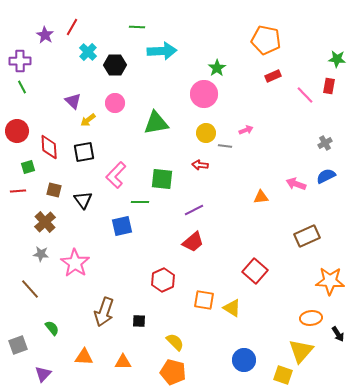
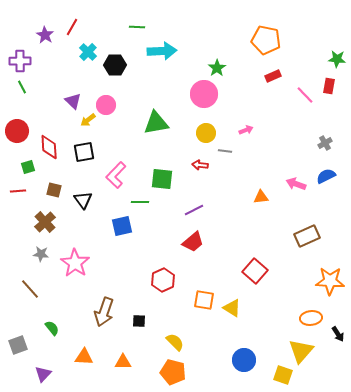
pink circle at (115, 103): moved 9 px left, 2 px down
gray line at (225, 146): moved 5 px down
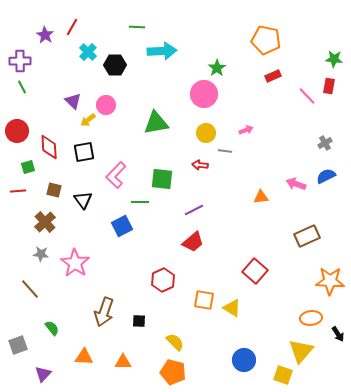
green star at (337, 59): moved 3 px left
pink line at (305, 95): moved 2 px right, 1 px down
blue square at (122, 226): rotated 15 degrees counterclockwise
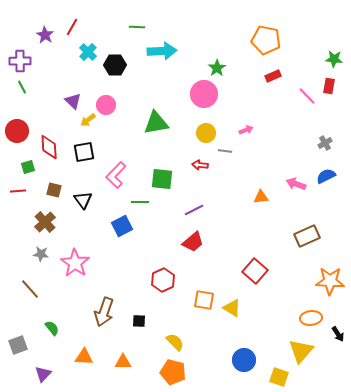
yellow square at (283, 375): moved 4 px left, 2 px down
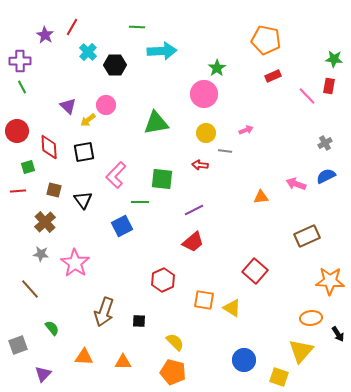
purple triangle at (73, 101): moved 5 px left, 5 px down
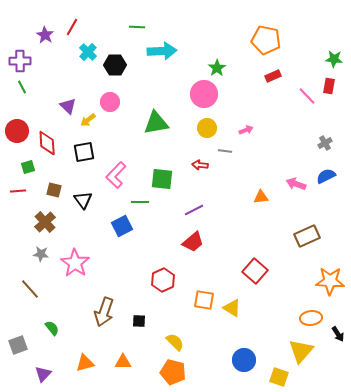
pink circle at (106, 105): moved 4 px right, 3 px up
yellow circle at (206, 133): moved 1 px right, 5 px up
red diamond at (49, 147): moved 2 px left, 4 px up
orange triangle at (84, 357): moved 1 px right, 6 px down; rotated 18 degrees counterclockwise
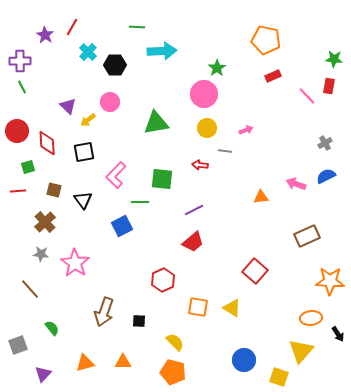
orange square at (204, 300): moved 6 px left, 7 px down
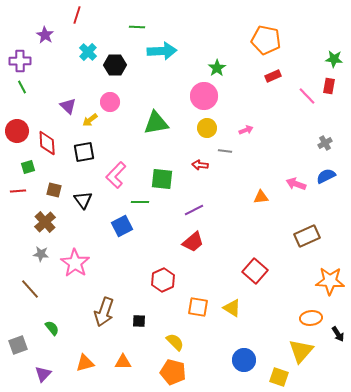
red line at (72, 27): moved 5 px right, 12 px up; rotated 12 degrees counterclockwise
pink circle at (204, 94): moved 2 px down
yellow arrow at (88, 120): moved 2 px right
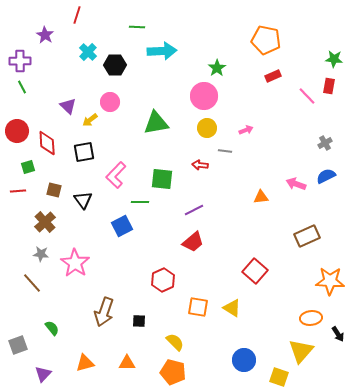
brown line at (30, 289): moved 2 px right, 6 px up
orange triangle at (123, 362): moved 4 px right, 1 px down
